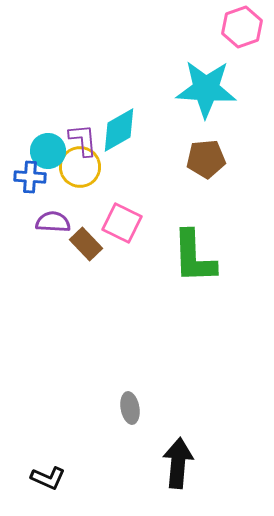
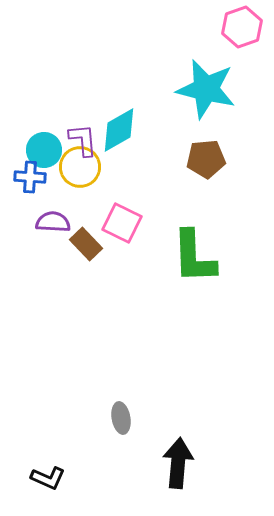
cyan star: rotated 10 degrees clockwise
cyan circle: moved 4 px left, 1 px up
gray ellipse: moved 9 px left, 10 px down
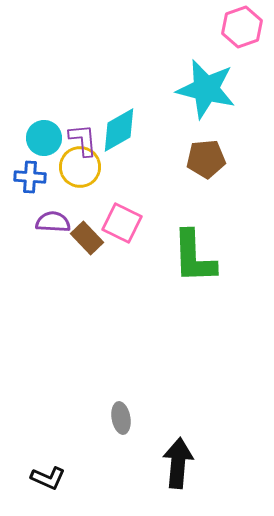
cyan circle: moved 12 px up
brown rectangle: moved 1 px right, 6 px up
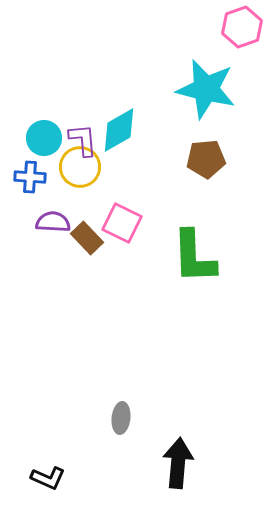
gray ellipse: rotated 16 degrees clockwise
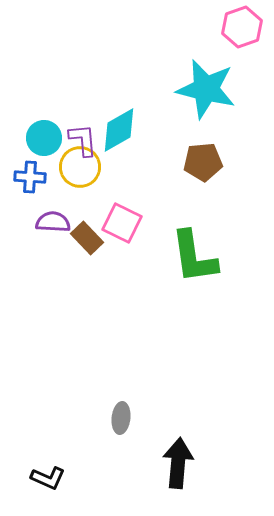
brown pentagon: moved 3 px left, 3 px down
green L-shape: rotated 6 degrees counterclockwise
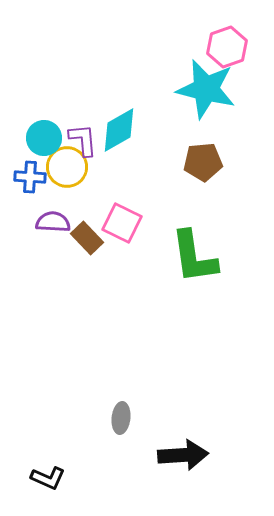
pink hexagon: moved 15 px left, 20 px down
yellow circle: moved 13 px left
black arrow: moved 5 px right, 8 px up; rotated 81 degrees clockwise
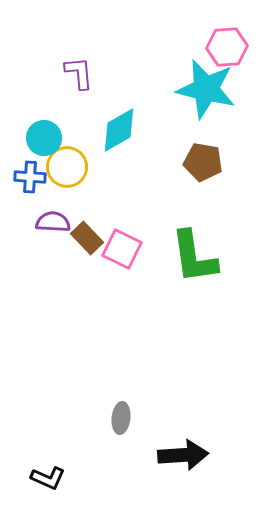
pink hexagon: rotated 15 degrees clockwise
purple L-shape: moved 4 px left, 67 px up
brown pentagon: rotated 15 degrees clockwise
pink square: moved 26 px down
